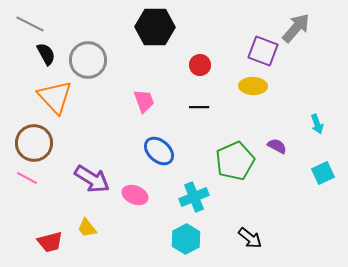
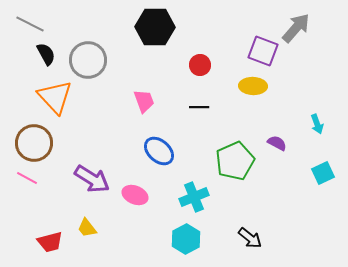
purple semicircle: moved 3 px up
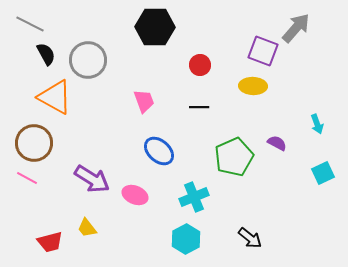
orange triangle: rotated 18 degrees counterclockwise
green pentagon: moved 1 px left, 4 px up
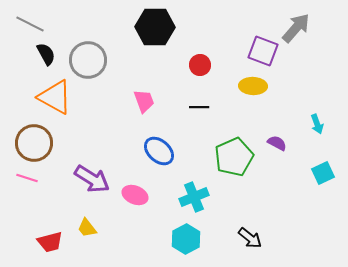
pink line: rotated 10 degrees counterclockwise
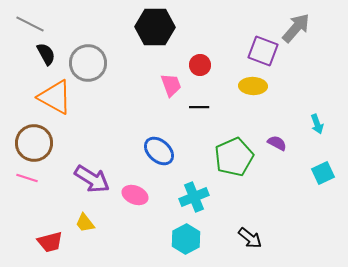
gray circle: moved 3 px down
pink trapezoid: moved 27 px right, 16 px up
yellow trapezoid: moved 2 px left, 5 px up
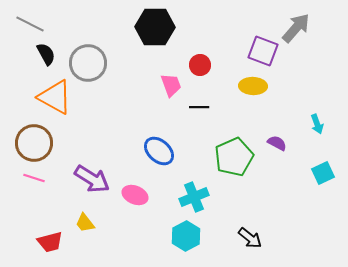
pink line: moved 7 px right
cyan hexagon: moved 3 px up
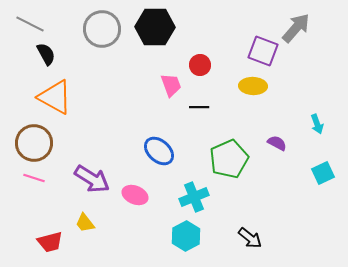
gray circle: moved 14 px right, 34 px up
green pentagon: moved 5 px left, 2 px down
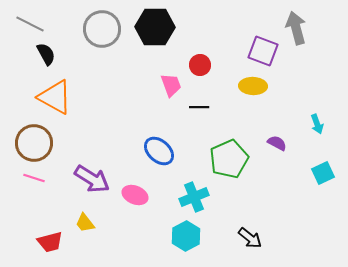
gray arrow: rotated 56 degrees counterclockwise
